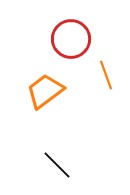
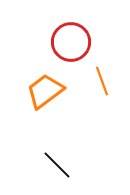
red circle: moved 3 px down
orange line: moved 4 px left, 6 px down
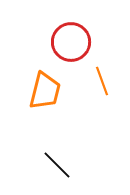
orange trapezoid: rotated 141 degrees clockwise
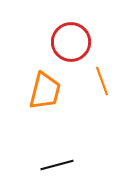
black line: rotated 60 degrees counterclockwise
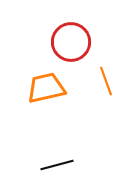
orange line: moved 4 px right
orange trapezoid: moved 1 px right, 3 px up; rotated 117 degrees counterclockwise
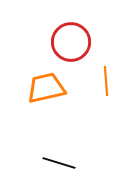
orange line: rotated 16 degrees clockwise
black line: moved 2 px right, 2 px up; rotated 32 degrees clockwise
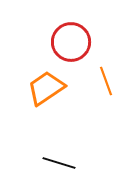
orange line: rotated 16 degrees counterclockwise
orange trapezoid: rotated 21 degrees counterclockwise
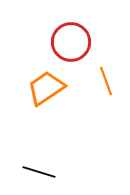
black line: moved 20 px left, 9 px down
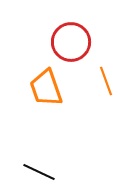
orange trapezoid: rotated 75 degrees counterclockwise
black line: rotated 8 degrees clockwise
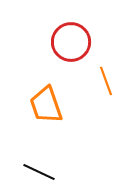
orange trapezoid: moved 17 px down
